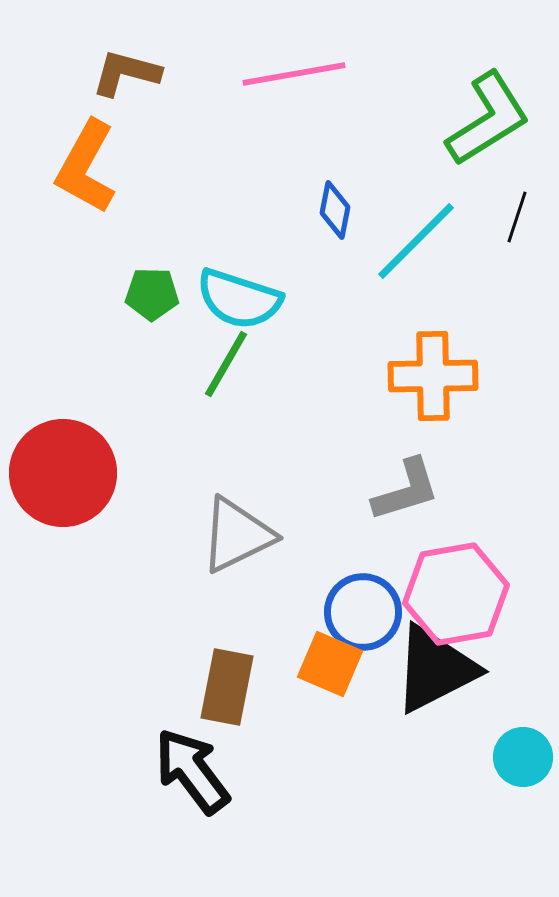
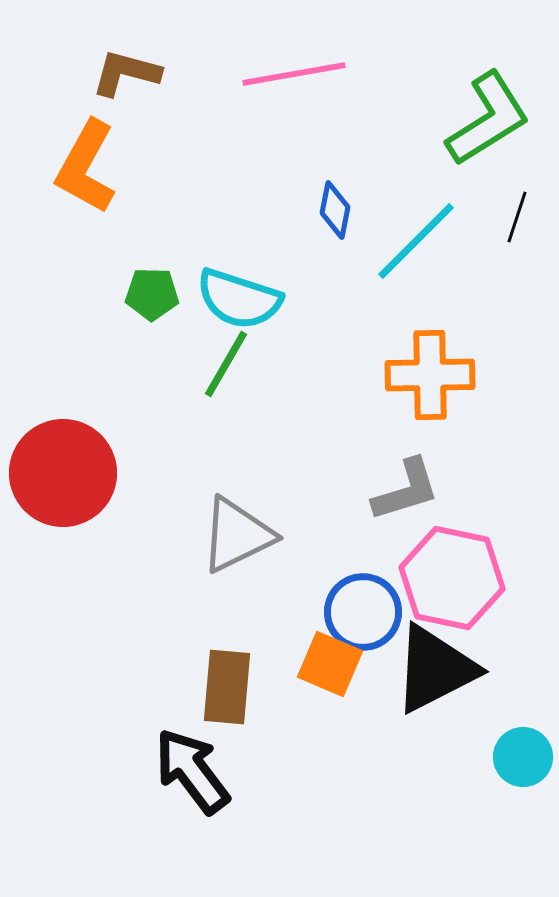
orange cross: moved 3 px left, 1 px up
pink hexagon: moved 4 px left, 16 px up; rotated 22 degrees clockwise
brown rectangle: rotated 6 degrees counterclockwise
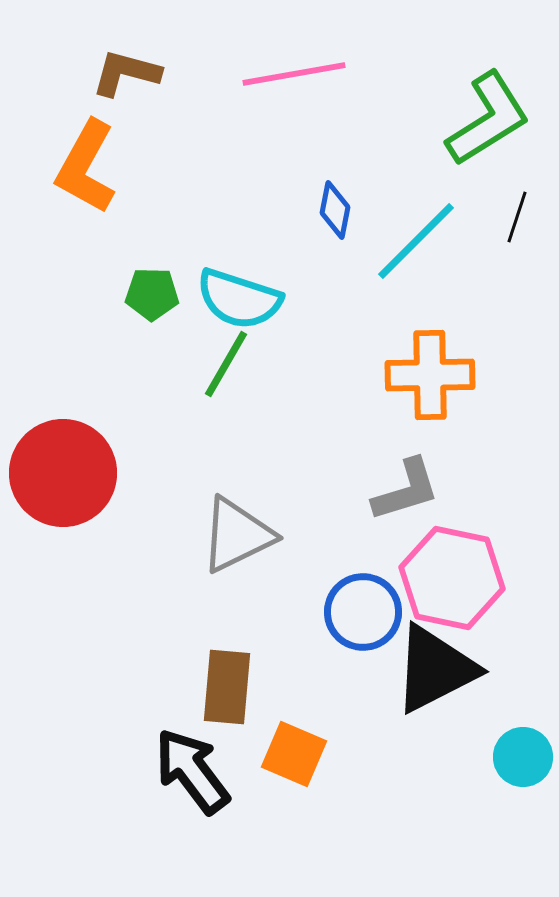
orange square: moved 36 px left, 90 px down
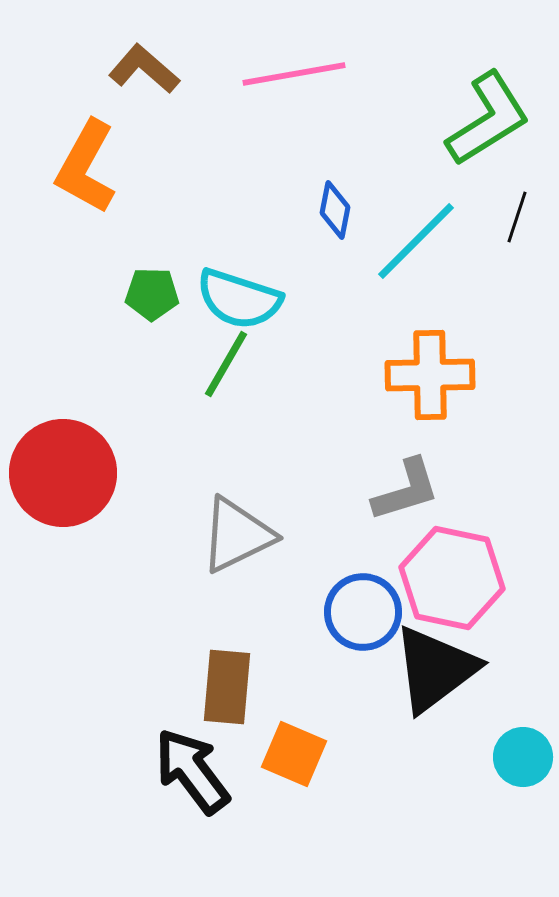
brown L-shape: moved 18 px right, 4 px up; rotated 26 degrees clockwise
black triangle: rotated 10 degrees counterclockwise
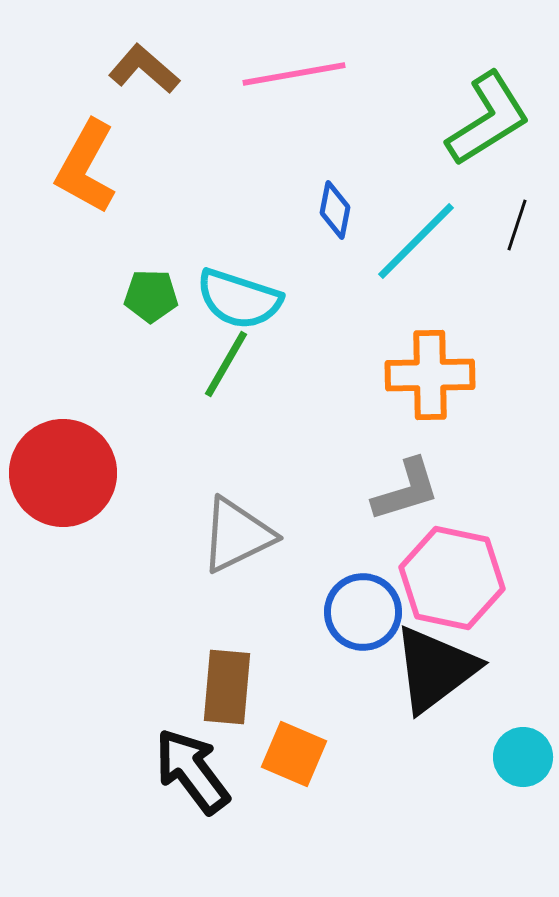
black line: moved 8 px down
green pentagon: moved 1 px left, 2 px down
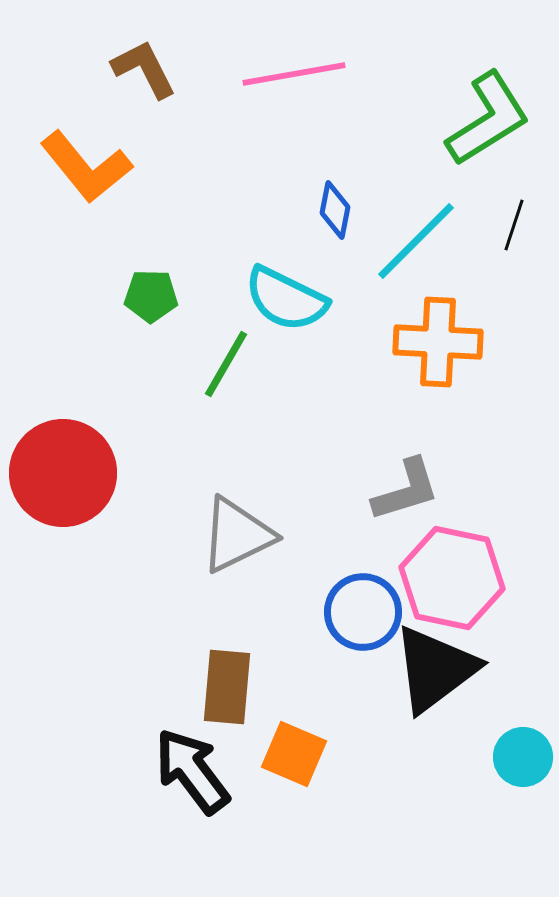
brown L-shape: rotated 22 degrees clockwise
orange L-shape: rotated 68 degrees counterclockwise
black line: moved 3 px left
cyan semicircle: moved 47 px right; rotated 8 degrees clockwise
orange cross: moved 8 px right, 33 px up; rotated 4 degrees clockwise
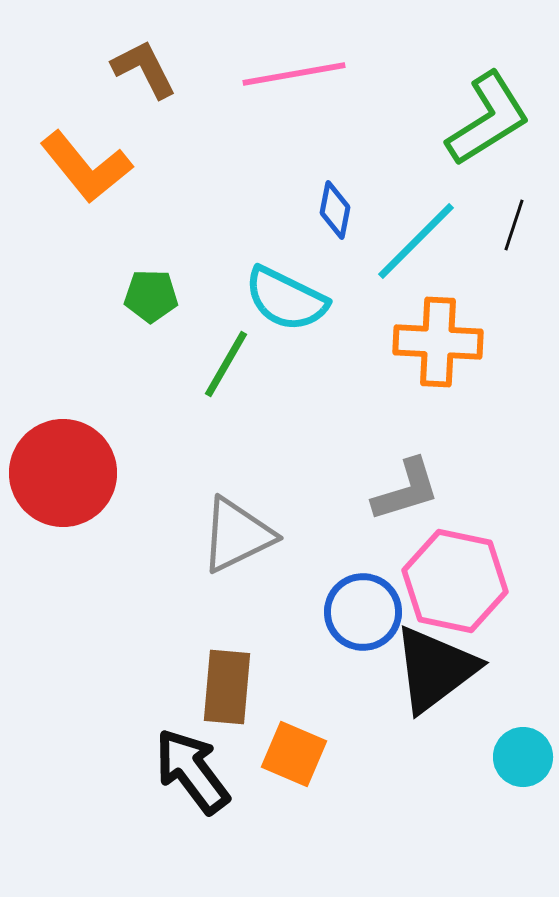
pink hexagon: moved 3 px right, 3 px down
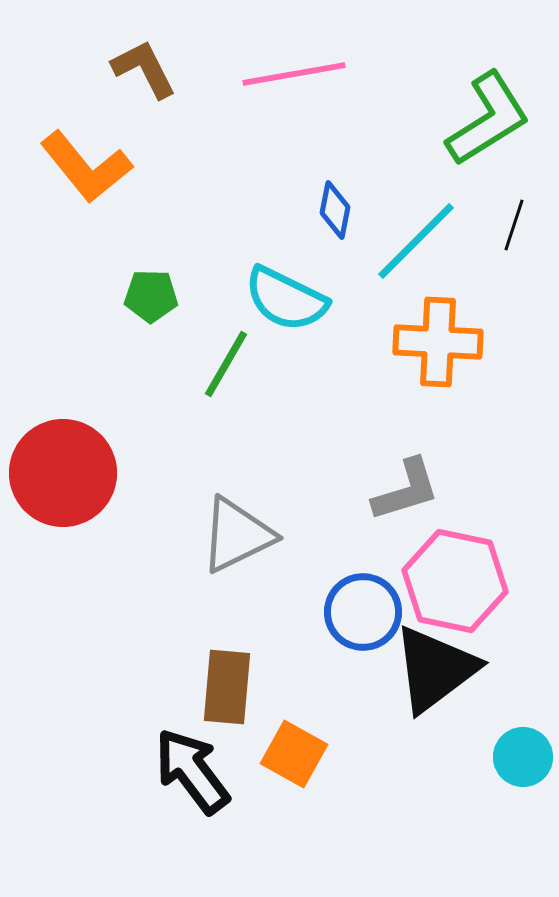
orange square: rotated 6 degrees clockwise
